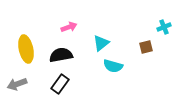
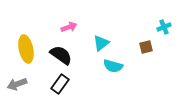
black semicircle: rotated 45 degrees clockwise
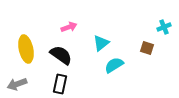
brown square: moved 1 px right, 1 px down; rotated 32 degrees clockwise
cyan semicircle: moved 1 px right, 1 px up; rotated 132 degrees clockwise
black rectangle: rotated 24 degrees counterclockwise
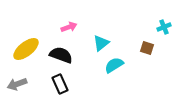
yellow ellipse: rotated 64 degrees clockwise
black semicircle: rotated 15 degrees counterclockwise
black rectangle: rotated 36 degrees counterclockwise
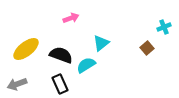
pink arrow: moved 2 px right, 9 px up
brown square: rotated 32 degrees clockwise
cyan semicircle: moved 28 px left
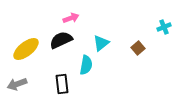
brown square: moved 9 px left
black semicircle: moved 15 px up; rotated 45 degrees counterclockwise
cyan semicircle: rotated 132 degrees clockwise
black rectangle: moved 2 px right; rotated 18 degrees clockwise
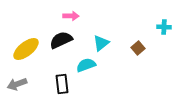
pink arrow: moved 2 px up; rotated 21 degrees clockwise
cyan cross: rotated 24 degrees clockwise
cyan semicircle: rotated 120 degrees counterclockwise
